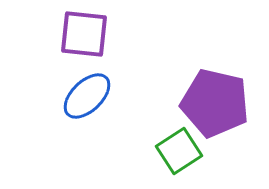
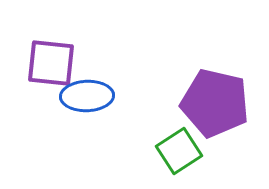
purple square: moved 33 px left, 29 px down
blue ellipse: rotated 42 degrees clockwise
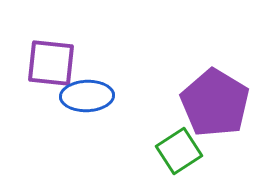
purple pentagon: rotated 18 degrees clockwise
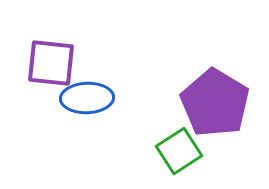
blue ellipse: moved 2 px down
